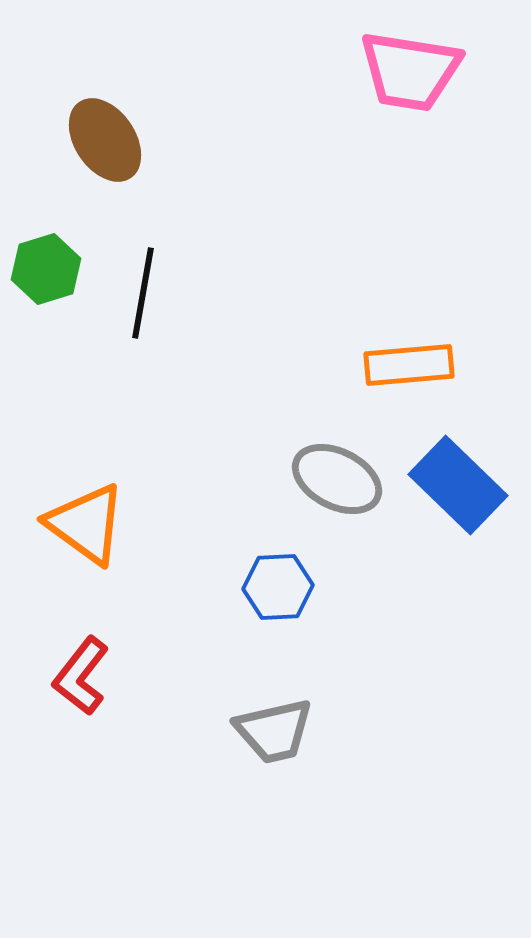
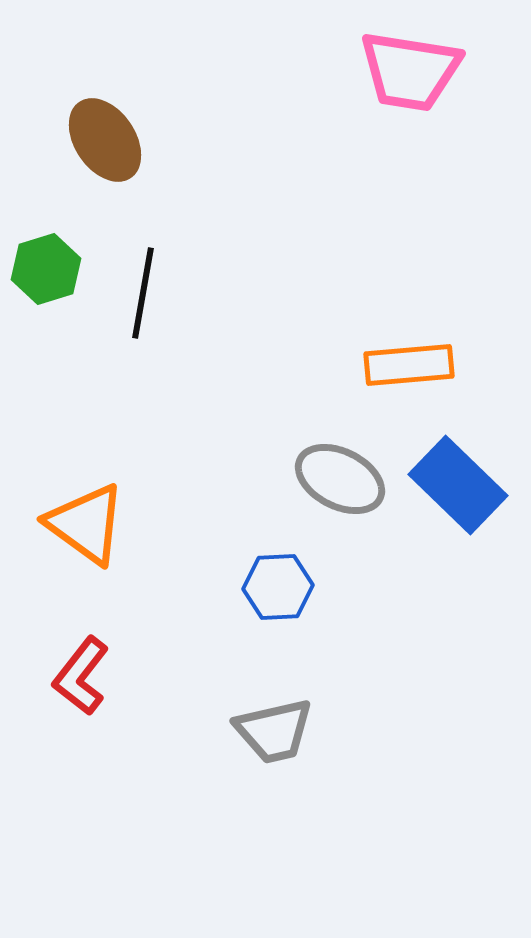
gray ellipse: moved 3 px right
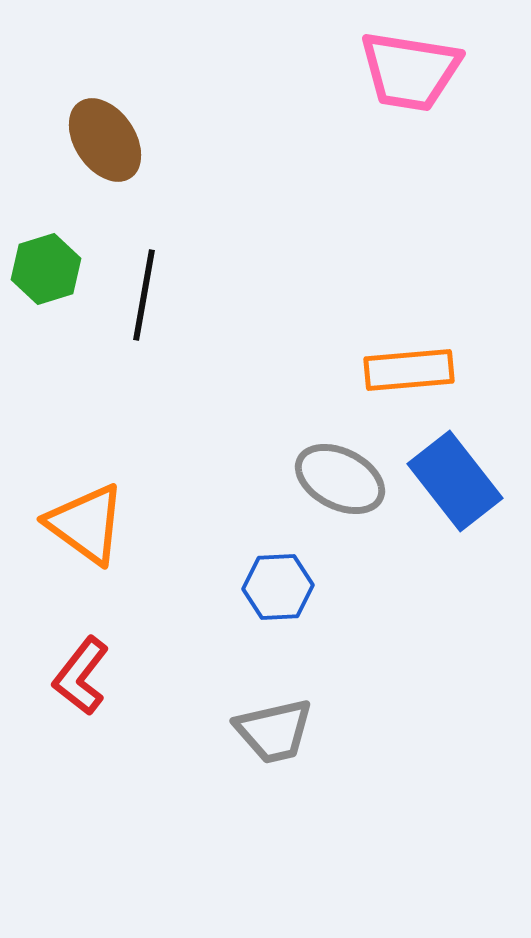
black line: moved 1 px right, 2 px down
orange rectangle: moved 5 px down
blue rectangle: moved 3 px left, 4 px up; rotated 8 degrees clockwise
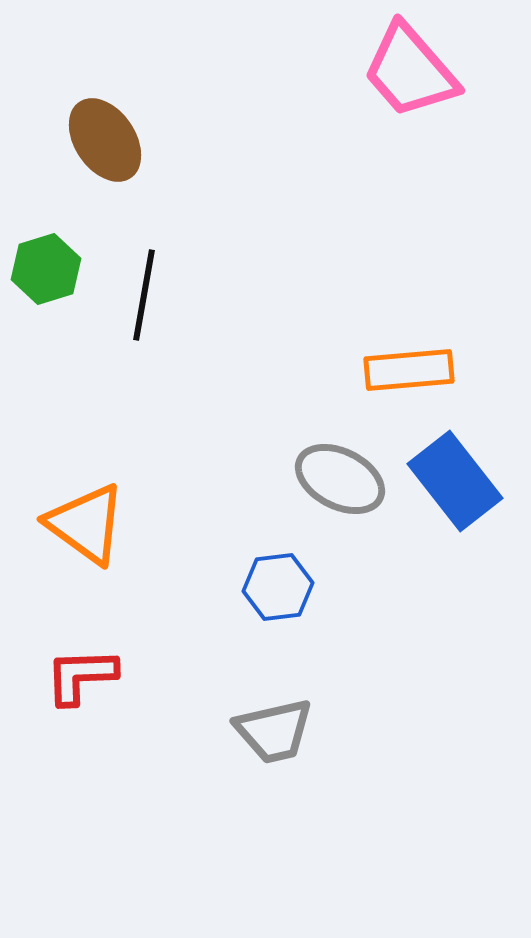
pink trapezoid: rotated 40 degrees clockwise
blue hexagon: rotated 4 degrees counterclockwise
red L-shape: rotated 50 degrees clockwise
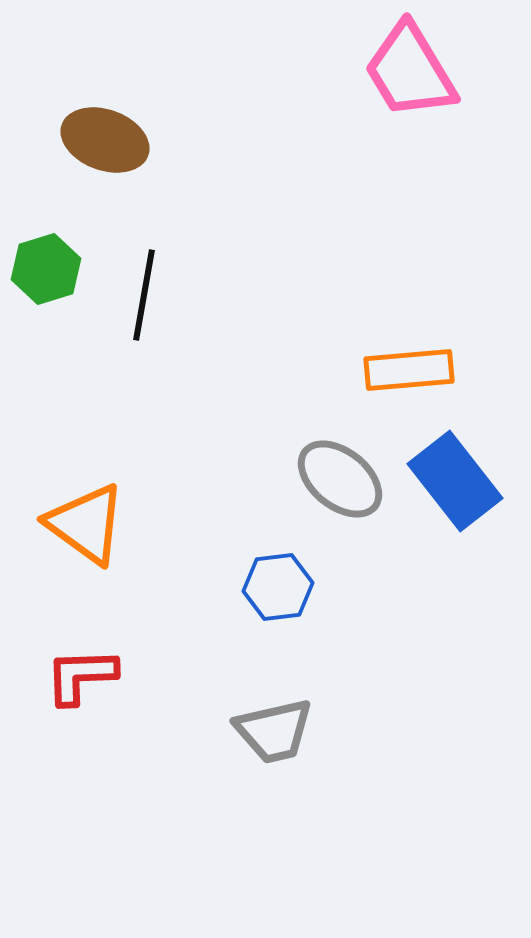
pink trapezoid: rotated 10 degrees clockwise
brown ellipse: rotated 36 degrees counterclockwise
gray ellipse: rotated 12 degrees clockwise
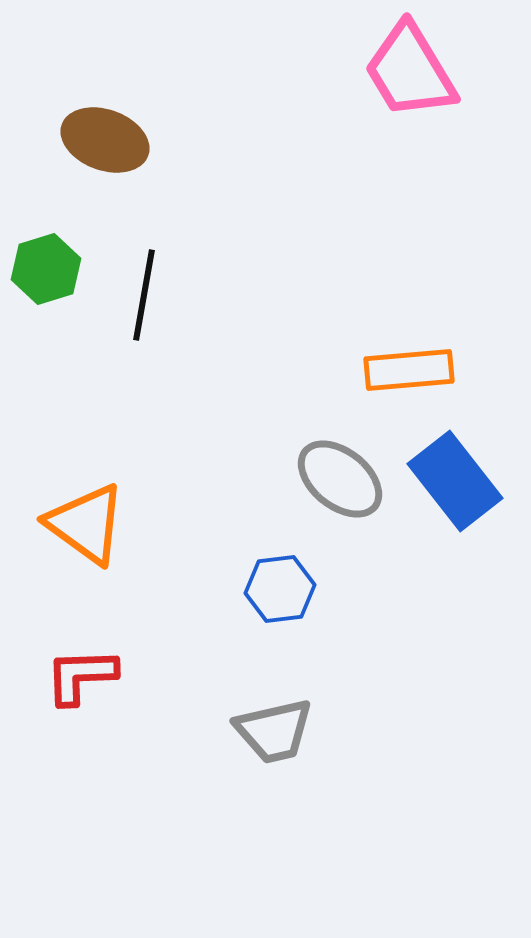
blue hexagon: moved 2 px right, 2 px down
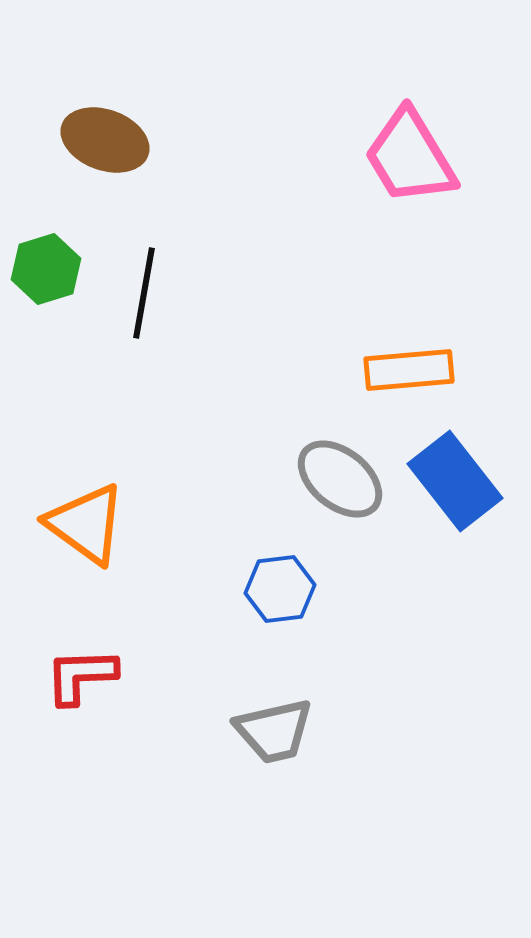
pink trapezoid: moved 86 px down
black line: moved 2 px up
